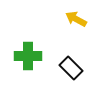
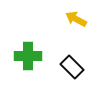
black rectangle: moved 1 px right, 1 px up
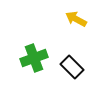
green cross: moved 6 px right, 2 px down; rotated 20 degrees counterclockwise
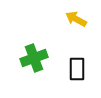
black rectangle: moved 5 px right, 2 px down; rotated 45 degrees clockwise
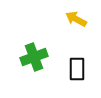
green cross: moved 1 px up
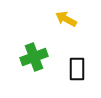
yellow arrow: moved 10 px left
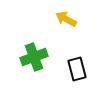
black rectangle: rotated 15 degrees counterclockwise
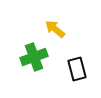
yellow arrow: moved 11 px left, 10 px down; rotated 10 degrees clockwise
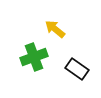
black rectangle: rotated 40 degrees counterclockwise
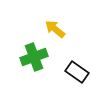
black rectangle: moved 3 px down
